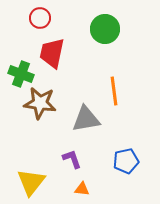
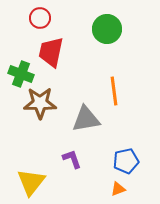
green circle: moved 2 px right
red trapezoid: moved 1 px left, 1 px up
brown star: rotated 8 degrees counterclockwise
orange triangle: moved 36 px right; rotated 28 degrees counterclockwise
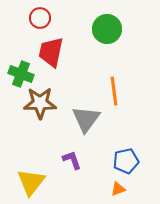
gray triangle: rotated 44 degrees counterclockwise
purple L-shape: moved 1 px down
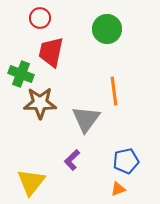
purple L-shape: rotated 115 degrees counterclockwise
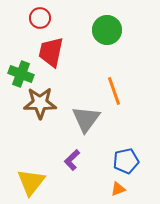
green circle: moved 1 px down
orange line: rotated 12 degrees counterclockwise
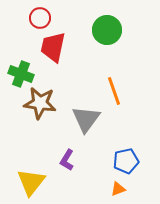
red trapezoid: moved 2 px right, 5 px up
brown star: rotated 8 degrees clockwise
purple L-shape: moved 5 px left; rotated 15 degrees counterclockwise
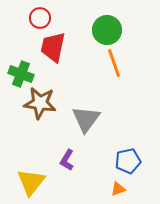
orange line: moved 28 px up
blue pentagon: moved 2 px right
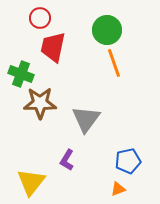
brown star: rotated 8 degrees counterclockwise
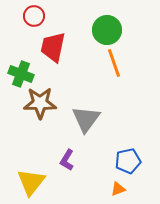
red circle: moved 6 px left, 2 px up
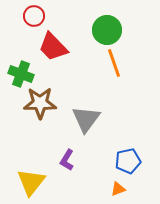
red trapezoid: rotated 56 degrees counterclockwise
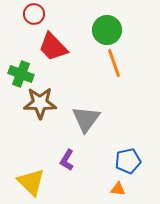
red circle: moved 2 px up
yellow triangle: rotated 24 degrees counterclockwise
orange triangle: rotated 28 degrees clockwise
